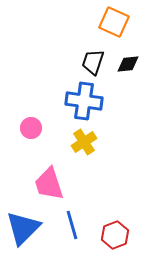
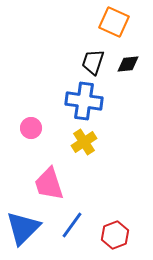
blue line: rotated 52 degrees clockwise
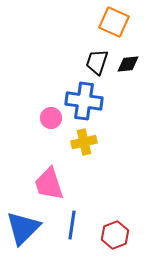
black trapezoid: moved 4 px right
pink circle: moved 20 px right, 10 px up
yellow cross: rotated 20 degrees clockwise
blue line: rotated 28 degrees counterclockwise
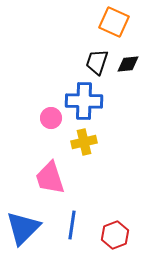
blue cross: rotated 6 degrees counterclockwise
pink trapezoid: moved 1 px right, 6 px up
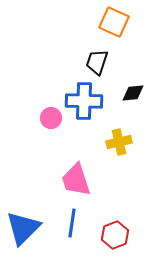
black diamond: moved 5 px right, 29 px down
yellow cross: moved 35 px right
pink trapezoid: moved 26 px right, 2 px down
blue line: moved 2 px up
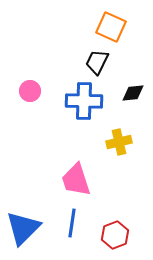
orange square: moved 3 px left, 5 px down
black trapezoid: rotated 8 degrees clockwise
pink circle: moved 21 px left, 27 px up
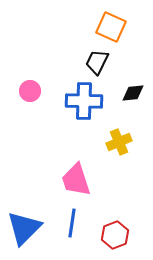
yellow cross: rotated 10 degrees counterclockwise
blue triangle: moved 1 px right
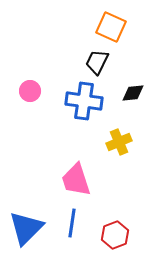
blue cross: rotated 6 degrees clockwise
blue triangle: moved 2 px right
